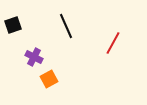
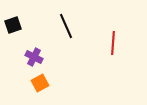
red line: rotated 25 degrees counterclockwise
orange square: moved 9 px left, 4 px down
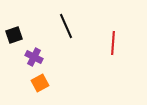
black square: moved 1 px right, 10 px down
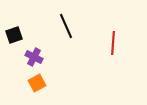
orange square: moved 3 px left
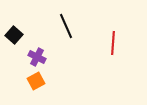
black square: rotated 30 degrees counterclockwise
purple cross: moved 3 px right
orange square: moved 1 px left, 2 px up
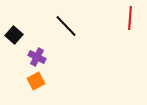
black line: rotated 20 degrees counterclockwise
red line: moved 17 px right, 25 px up
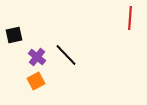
black line: moved 29 px down
black square: rotated 36 degrees clockwise
purple cross: rotated 12 degrees clockwise
